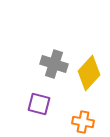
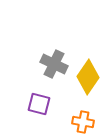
gray cross: rotated 8 degrees clockwise
yellow diamond: moved 1 px left, 4 px down; rotated 8 degrees counterclockwise
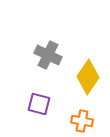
gray cross: moved 6 px left, 9 px up
orange cross: moved 1 px left, 1 px up
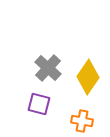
gray cross: moved 13 px down; rotated 16 degrees clockwise
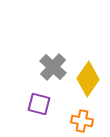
gray cross: moved 5 px right, 1 px up
yellow diamond: moved 2 px down
